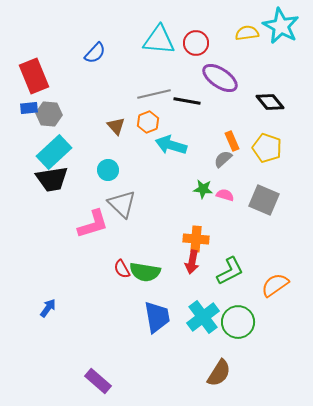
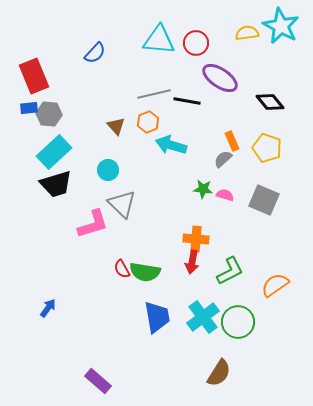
black trapezoid: moved 4 px right, 5 px down; rotated 8 degrees counterclockwise
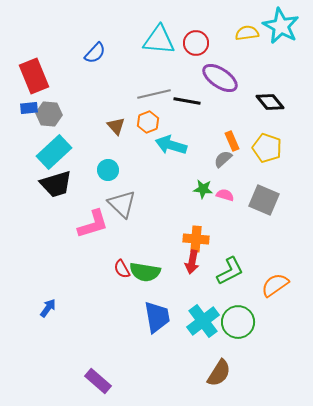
cyan cross: moved 4 px down
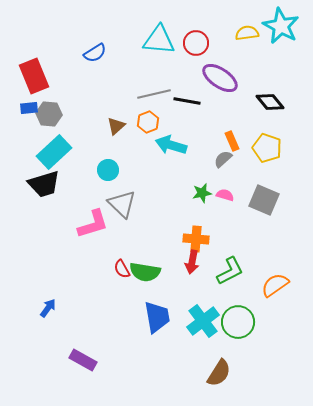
blue semicircle: rotated 15 degrees clockwise
brown triangle: rotated 30 degrees clockwise
black trapezoid: moved 12 px left
green star: moved 1 px left, 4 px down; rotated 18 degrees counterclockwise
purple rectangle: moved 15 px left, 21 px up; rotated 12 degrees counterclockwise
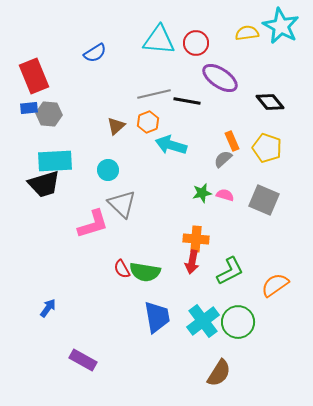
cyan rectangle: moved 1 px right, 9 px down; rotated 40 degrees clockwise
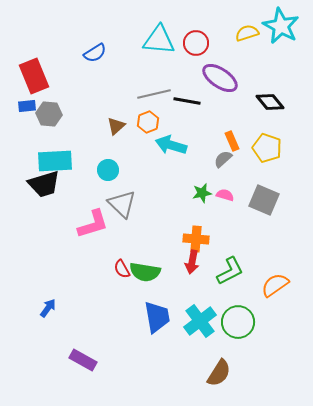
yellow semicircle: rotated 10 degrees counterclockwise
blue rectangle: moved 2 px left, 2 px up
cyan cross: moved 3 px left
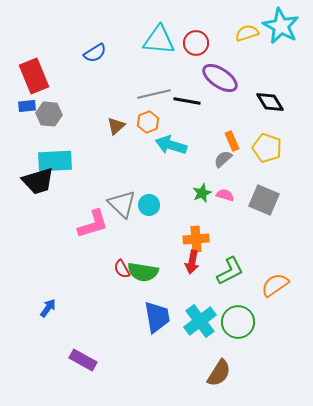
black diamond: rotated 8 degrees clockwise
cyan circle: moved 41 px right, 35 px down
black trapezoid: moved 6 px left, 3 px up
green star: rotated 12 degrees counterclockwise
orange cross: rotated 10 degrees counterclockwise
green semicircle: moved 2 px left
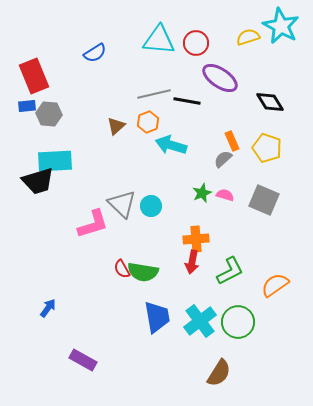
yellow semicircle: moved 1 px right, 4 px down
cyan circle: moved 2 px right, 1 px down
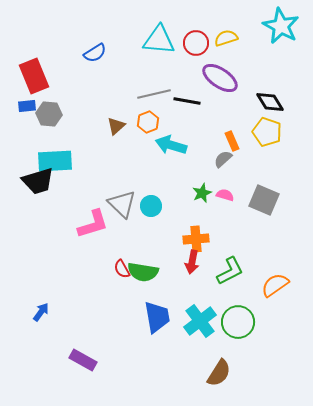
yellow semicircle: moved 22 px left, 1 px down
yellow pentagon: moved 16 px up
blue arrow: moved 7 px left, 4 px down
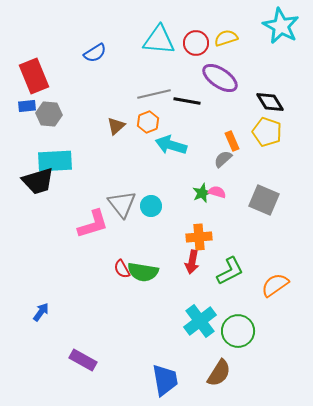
pink semicircle: moved 8 px left, 3 px up
gray triangle: rotated 8 degrees clockwise
orange cross: moved 3 px right, 2 px up
blue trapezoid: moved 8 px right, 63 px down
green circle: moved 9 px down
